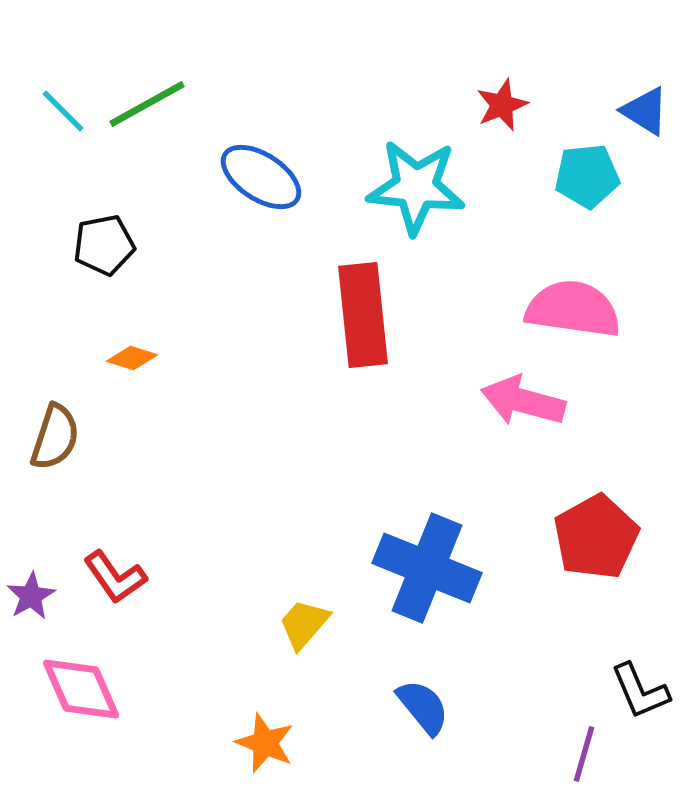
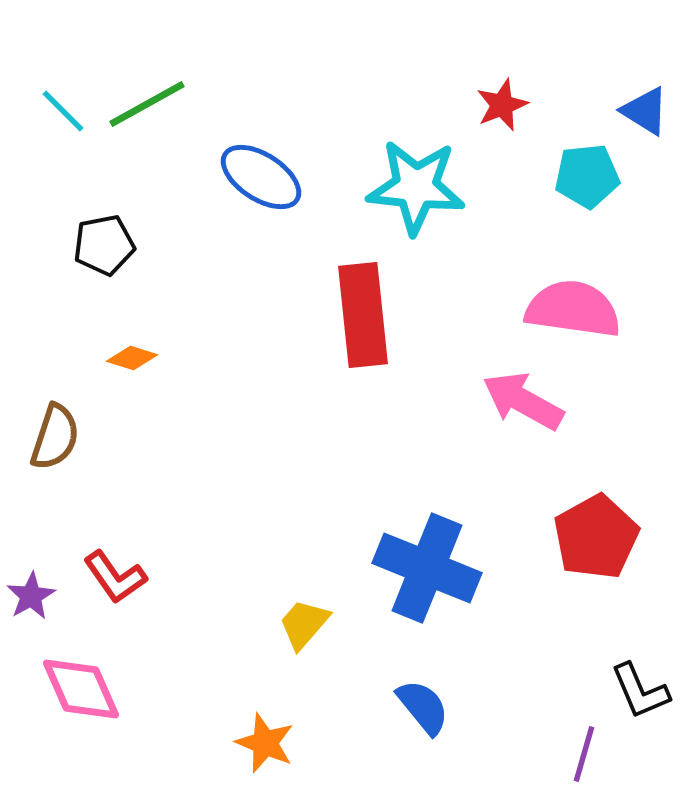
pink arrow: rotated 14 degrees clockwise
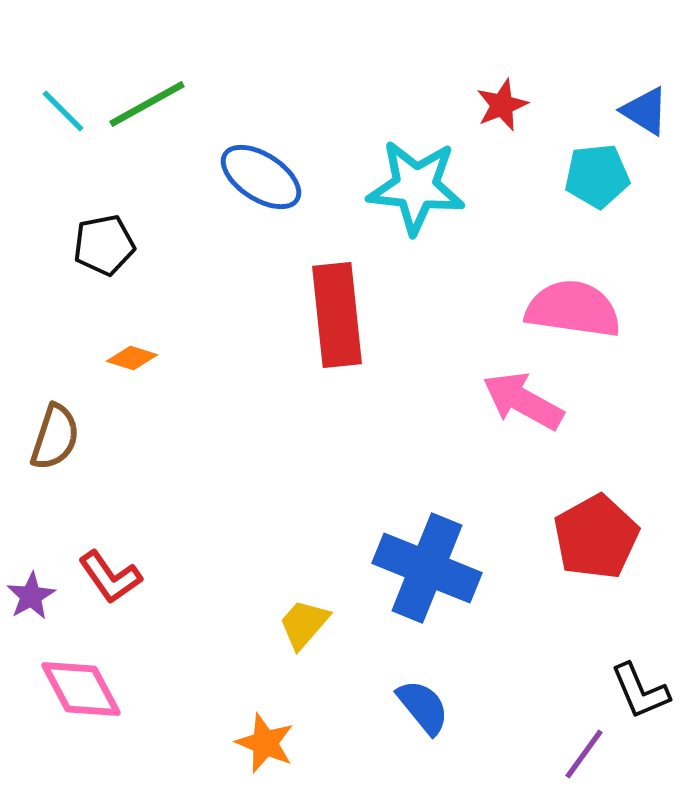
cyan pentagon: moved 10 px right
red rectangle: moved 26 px left
red L-shape: moved 5 px left
pink diamond: rotated 4 degrees counterclockwise
purple line: rotated 20 degrees clockwise
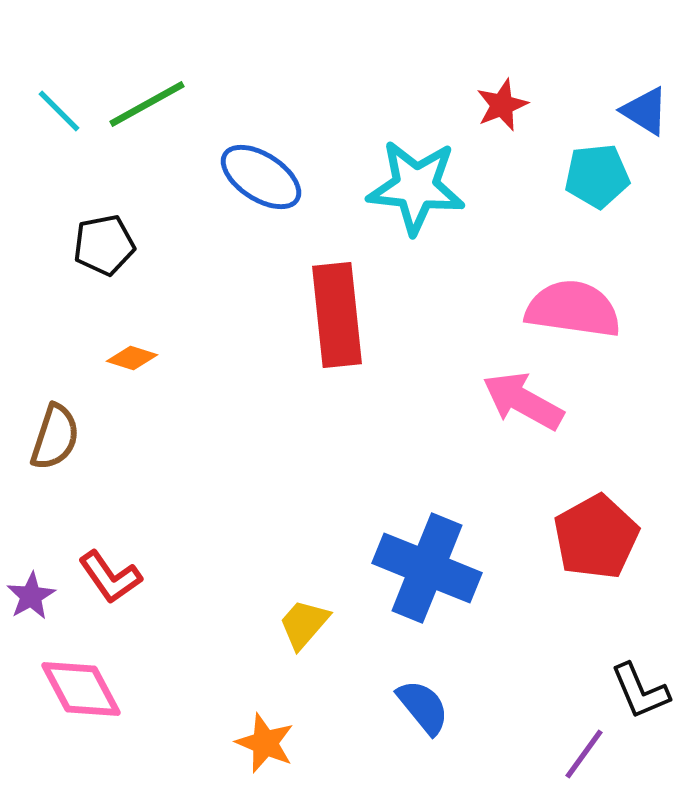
cyan line: moved 4 px left
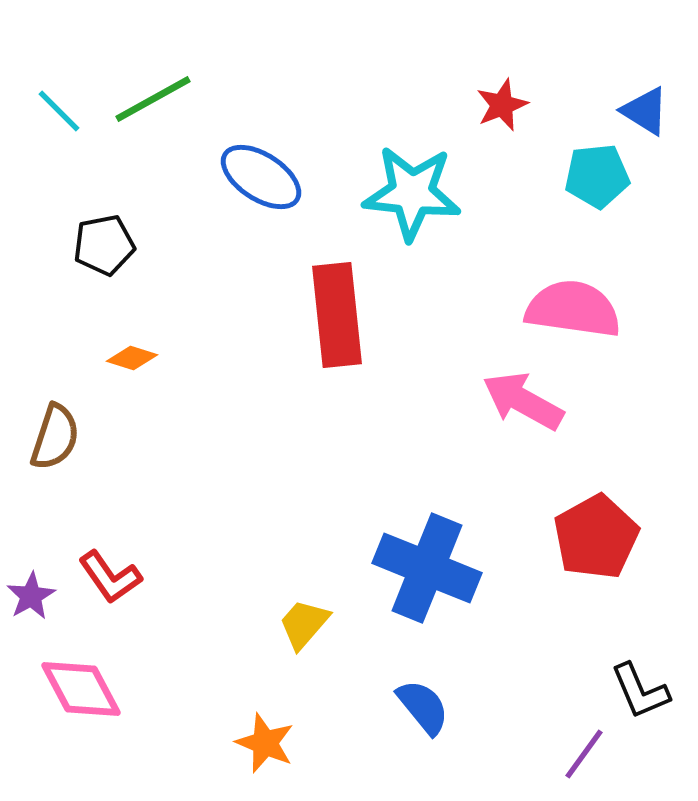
green line: moved 6 px right, 5 px up
cyan star: moved 4 px left, 6 px down
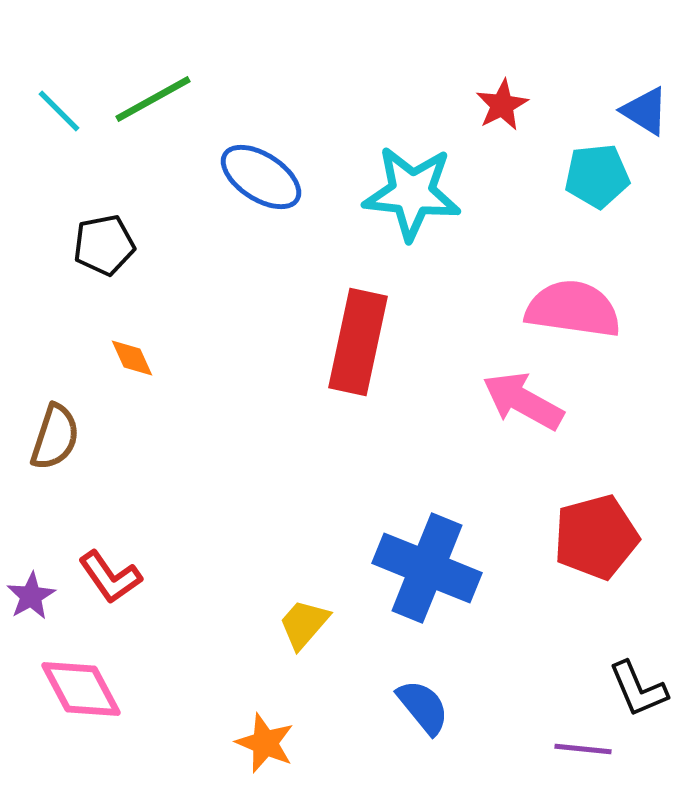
red star: rotated 6 degrees counterclockwise
red rectangle: moved 21 px right, 27 px down; rotated 18 degrees clockwise
orange diamond: rotated 48 degrees clockwise
red pentagon: rotated 14 degrees clockwise
black L-shape: moved 2 px left, 2 px up
purple line: moved 1 px left, 5 px up; rotated 60 degrees clockwise
